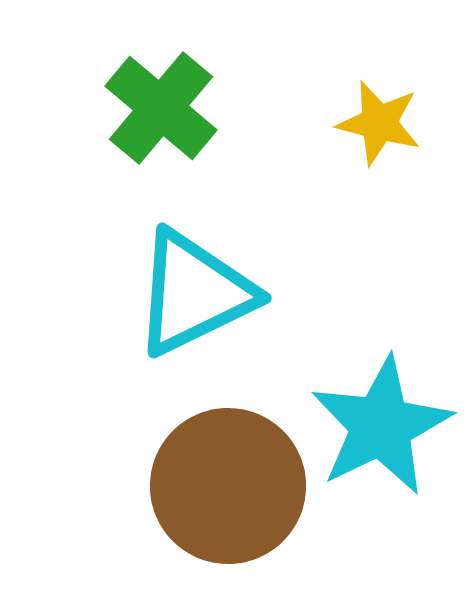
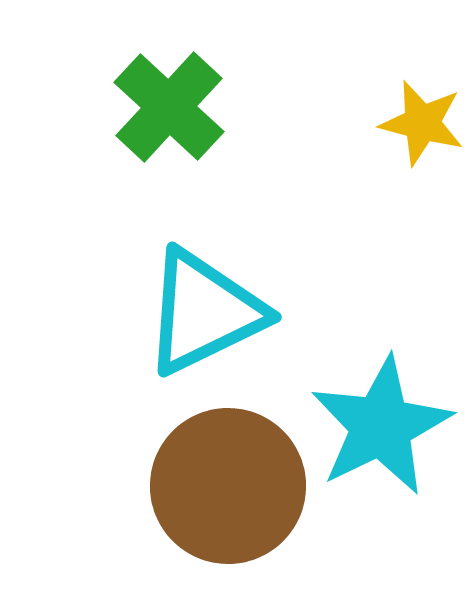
green cross: moved 8 px right, 1 px up; rotated 3 degrees clockwise
yellow star: moved 43 px right
cyan triangle: moved 10 px right, 19 px down
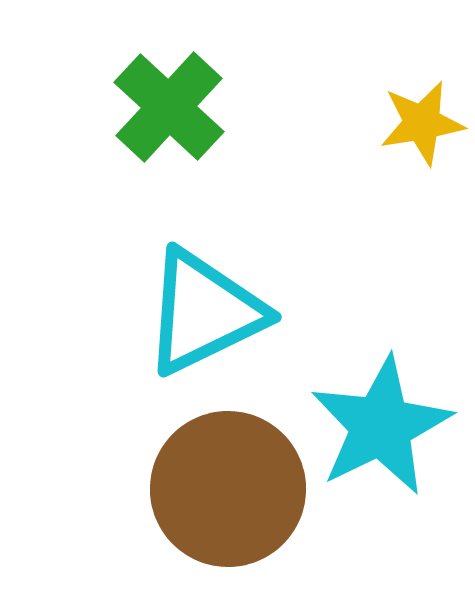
yellow star: rotated 24 degrees counterclockwise
brown circle: moved 3 px down
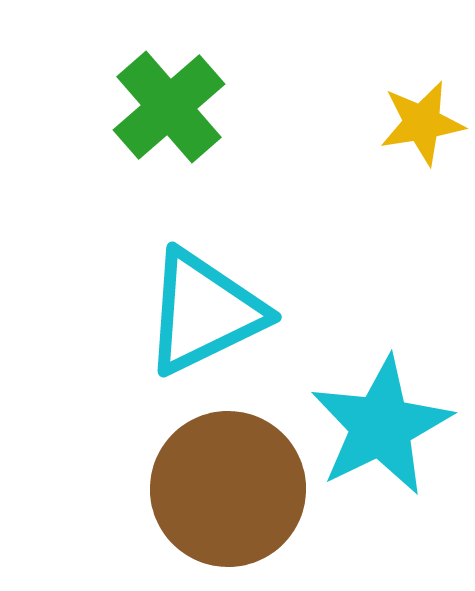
green cross: rotated 6 degrees clockwise
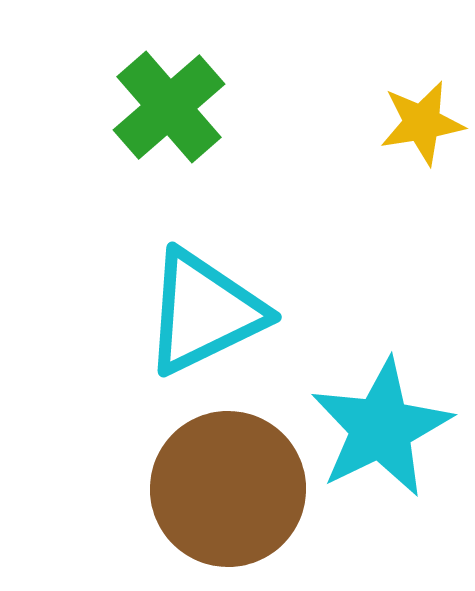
cyan star: moved 2 px down
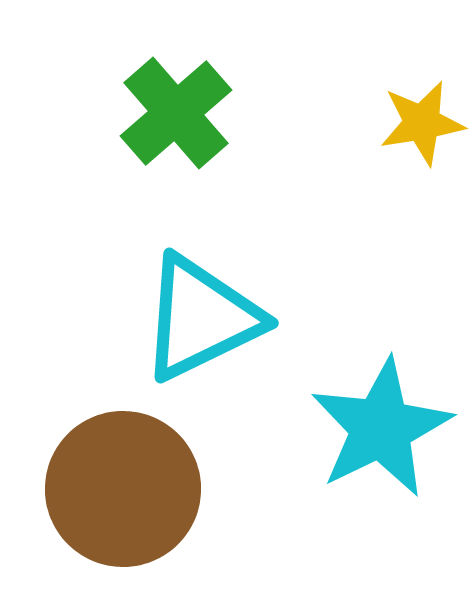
green cross: moved 7 px right, 6 px down
cyan triangle: moved 3 px left, 6 px down
brown circle: moved 105 px left
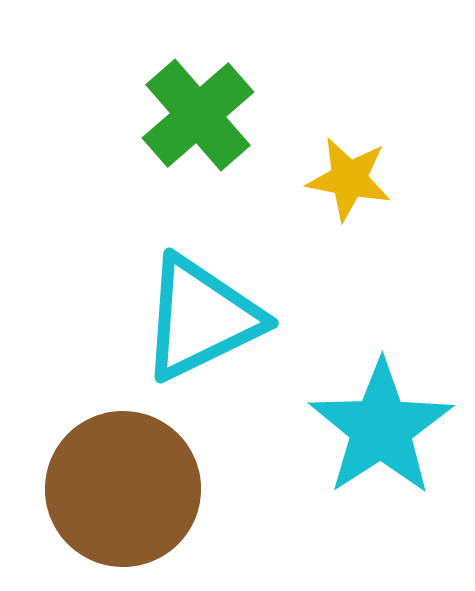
green cross: moved 22 px right, 2 px down
yellow star: moved 73 px left, 56 px down; rotated 20 degrees clockwise
cyan star: rotated 7 degrees counterclockwise
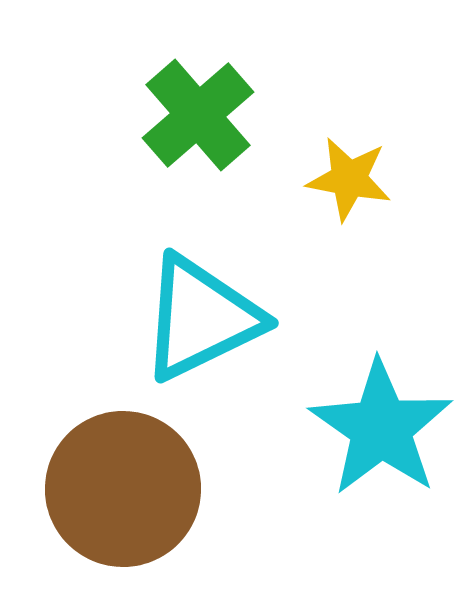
cyan star: rotated 4 degrees counterclockwise
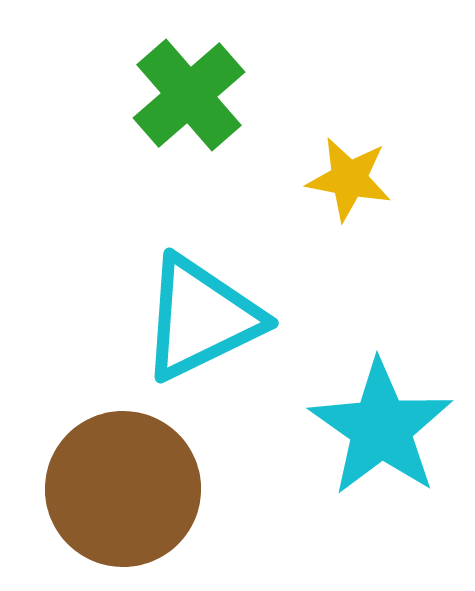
green cross: moved 9 px left, 20 px up
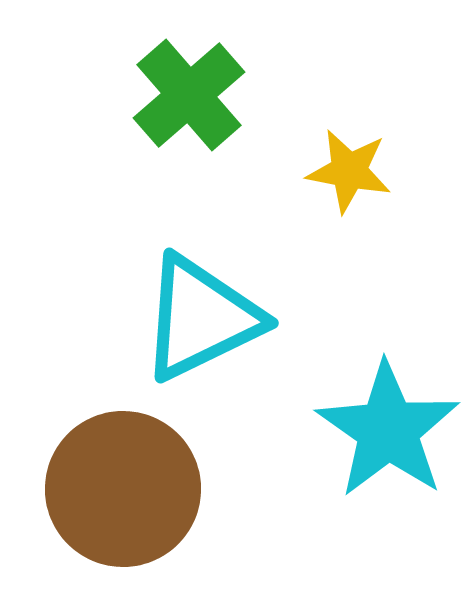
yellow star: moved 8 px up
cyan star: moved 7 px right, 2 px down
